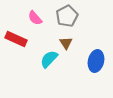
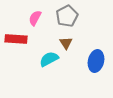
pink semicircle: rotated 70 degrees clockwise
red rectangle: rotated 20 degrees counterclockwise
cyan semicircle: rotated 18 degrees clockwise
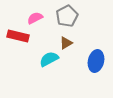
pink semicircle: rotated 35 degrees clockwise
red rectangle: moved 2 px right, 3 px up; rotated 10 degrees clockwise
brown triangle: rotated 32 degrees clockwise
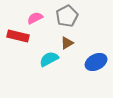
brown triangle: moved 1 px right
blue ellipse: moved 1 px down; rotated 50 degrees clockwise
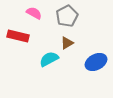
pink semicircle: moved 1 px left, 5 px up; rotated 56 degrees clockwise
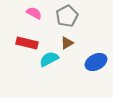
red rectangle: moved 9 px right, 7 px down
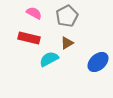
red rectangle: moved 2 px right, 5 px up
blue ellipse: moved 2 px right; rotated 15 degrees counterclockwise
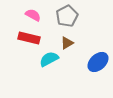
pink semicircle: moved 1 px left, 2 px down
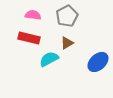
pink semicircle: rotated 21 degrees counterclockwise
